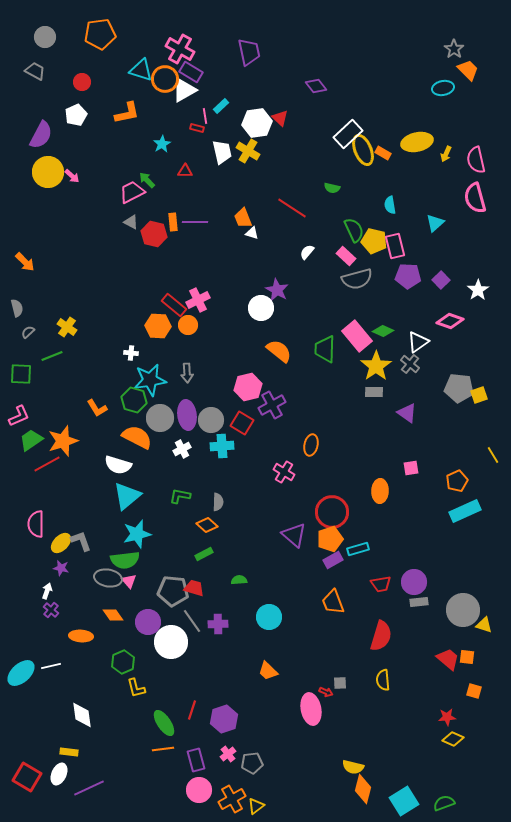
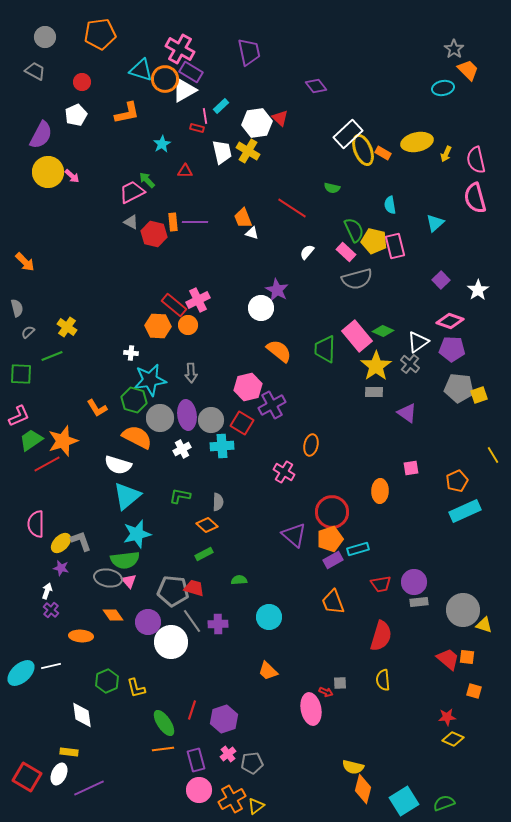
pink rectangle at (346, 256): moved 4 px up
purple pentagon at (408, 276): moved 44 px right, 73 px down
gray arrow at (187, 373): moved 4 px right
green hexagon at (123, 662): moved 16 px left, 19 px down
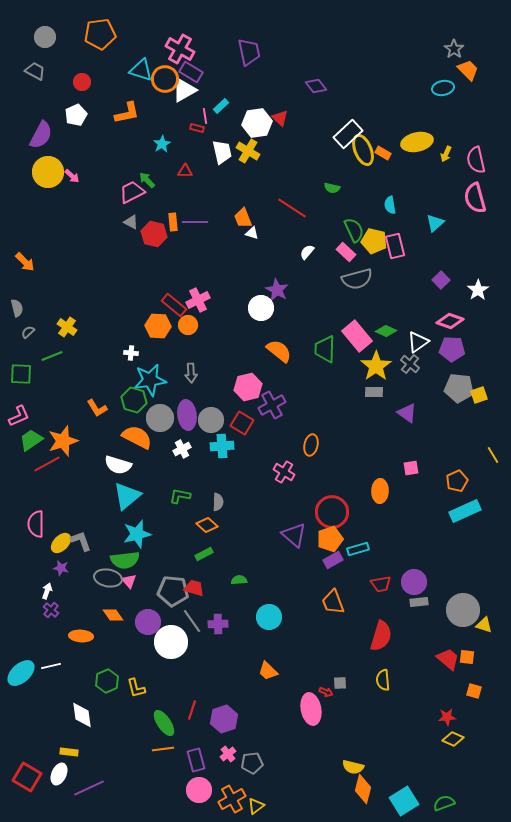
green diamond at (383, 331): moved 3 px right
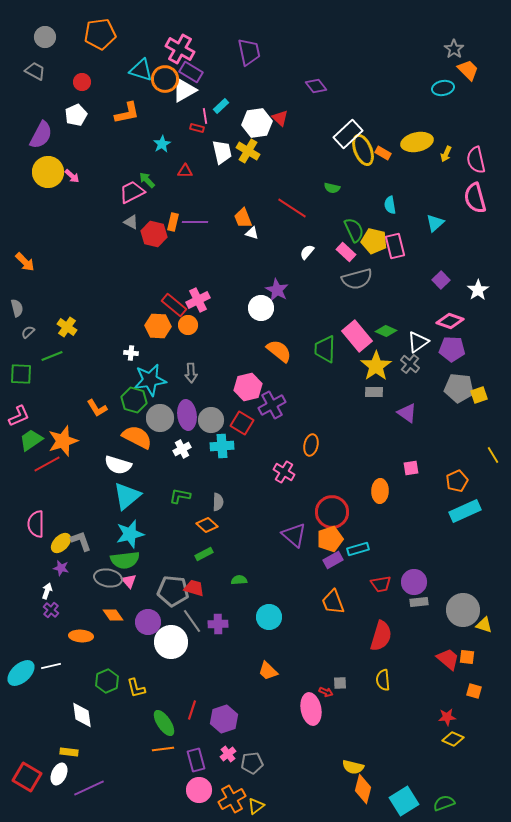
orange rectangle at (173, 222): rotated 18 degrees clockwise
cyan star at (137, 534): moved 7 px left
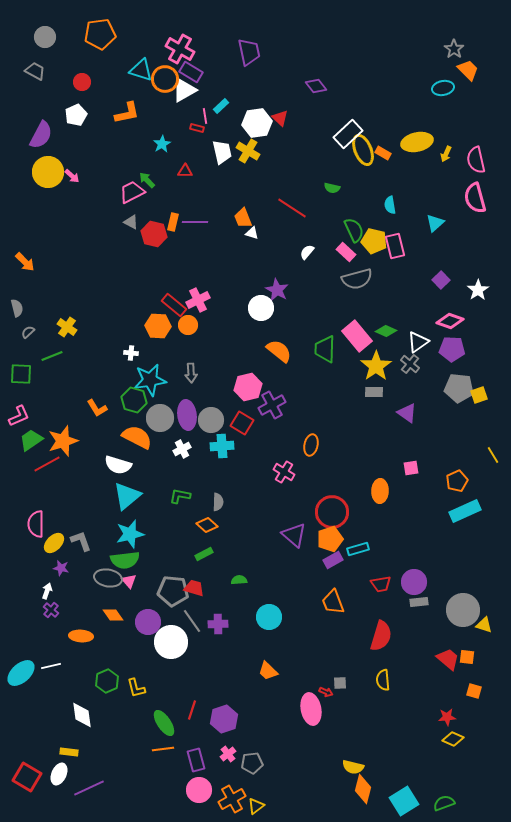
yellow ellipse at (61, 543): moved 7 px left
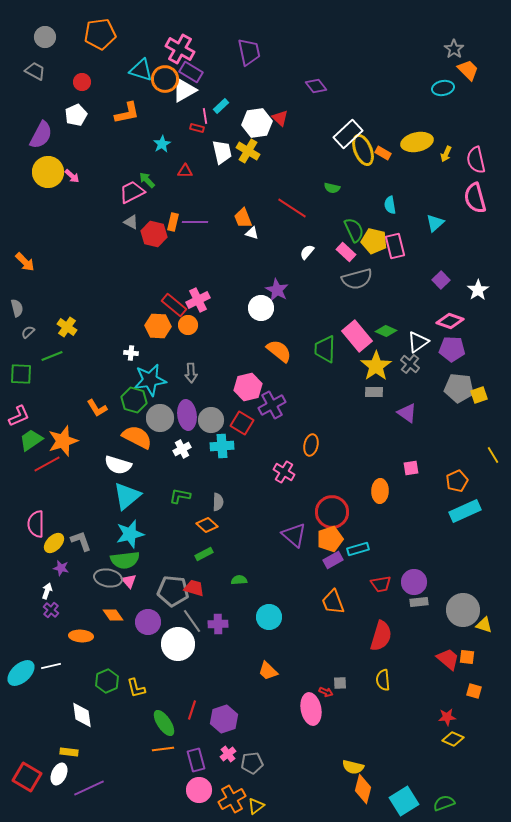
white circle at (171, 642): moved 7 px right, 2 px down
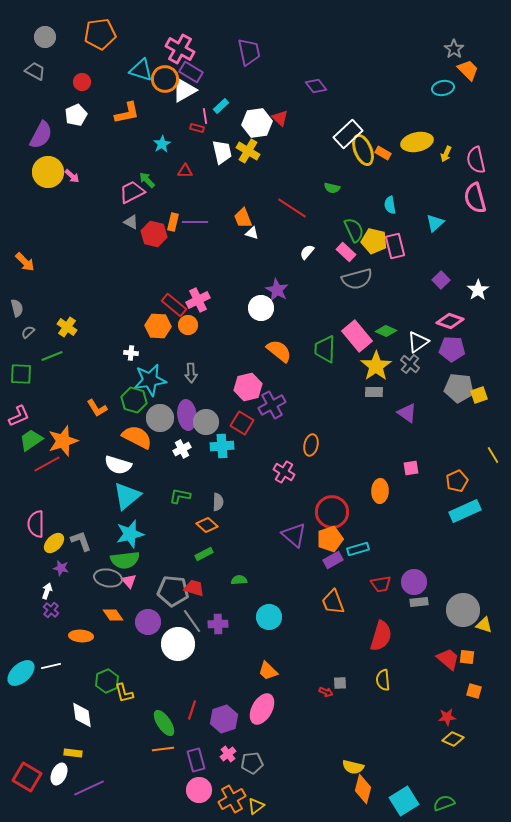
gray circle at (211, 420): moved 5 px left, 2 px down
yellow L-shape at (136, 688): moved 12 px left, 5 px down
pink ellipse at (311, 709): moved 49 px left; rotated 40 degrees clockwise
yellow rectangle at (69, 752): moved 4 px right, 1 px down
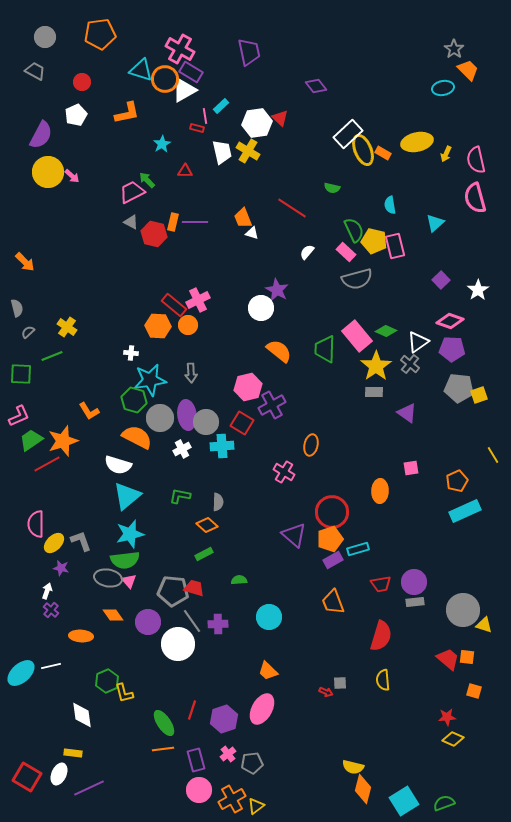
orange L-shape at (97, 408): moved 8 px left, 3 px down
gray rectangle at (419, 602): moved 4 px left
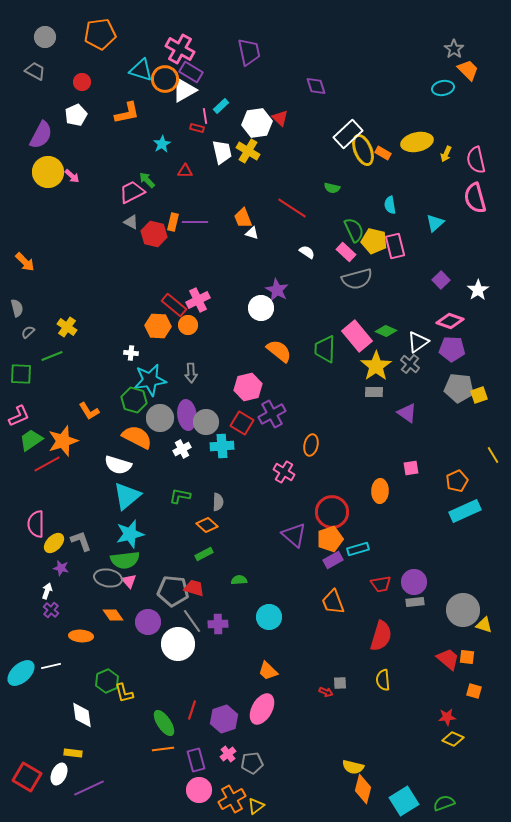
purple diamond at (316, 86): rotated 20 degrees clockwise
white semicircle at (307, 252): rotated 84 degrees clockwise
purple cross at (272, 405): moved 9 px down
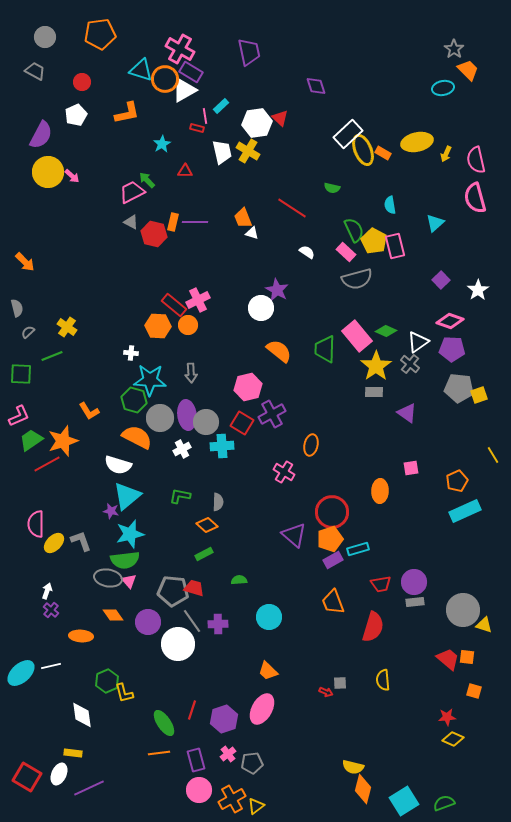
yellow pentagon at (374, 241): rotated 15 degrees clockwise
cyan star at (150, 380): rotated 12 degrees clockwise
purple star at (61, 568): moved 50 px right, 57 px up
red semicircle at (381, 636): moved 8 px left, 9 px up
orange line at (163, 749): moved 4 px left, 4 px down
